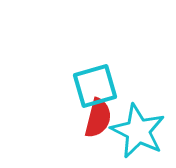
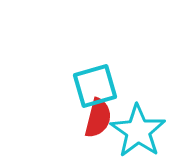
cyan star: rotated 8 degrees clockwise
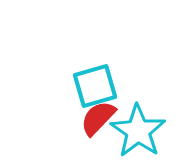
red semicircle: rotated 150 degrees counterclockwise
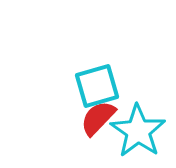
cyan square: moved 2 px right
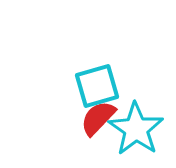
cyan star: moved 2 px left, 2 px up
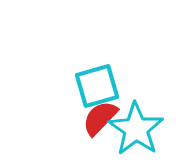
red semicircle: moved 2 px right
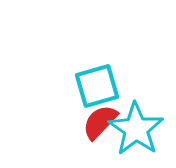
red semicircle: moved 4 px down
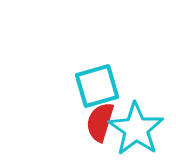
red semicircle: rotated 27 degrees counterclockwise
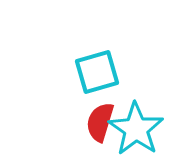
cyan square: moved 14 px up
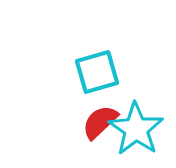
red semicircle: rotated 30 degrees clockwise
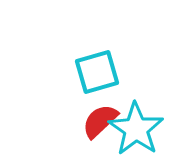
red semicircle: moved 1 px up
